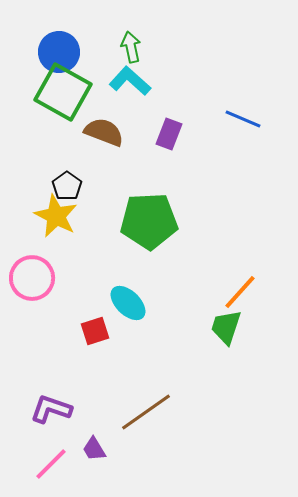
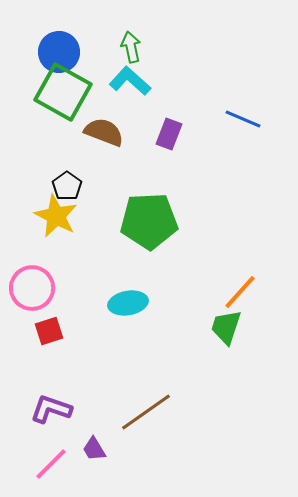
pink circle: moved 10 px down
cyan ellipse: rotated 54 degrees counterclockwise
red square: moved 46 px left
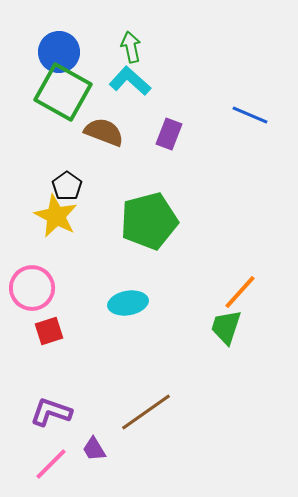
blue line: moved 7 px right, 4 px up
green pentagon: rotated 12 degrees counterclockwise
purple L-shape: moved 3 px down
